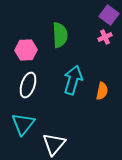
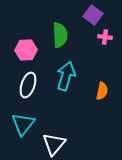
purple square: moved 16 px left
pink cross: rotated 32 degrees clockwise
cyan arrow: moved 7 px left, 4 px up
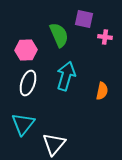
purple square: moved 9 px left, 4 px down; rotated 24 degrees counterclockwise
green semicircle: moved 1 px left; rotated 20 degrees counterclockwise
white ellipse: moved 2 px up
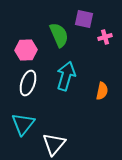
pink cross: rotated 24 degrees counterclockwise
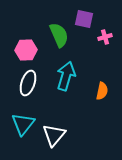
white triangle: moved 9 px up
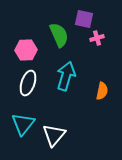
pink cross: moved 8 px left, 1 px down
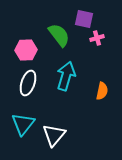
green semicircle: rotated 15 degrees counterclockwise
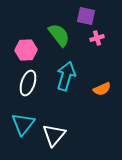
purple square: moved 2 px right, 3 px up
orange semicircle: moved 2 px up; rotated 54 degrees clockwise
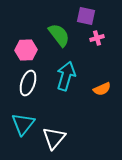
white triangle: moved 3 px down
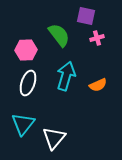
orange semicircle: moved 4 px left, 4 px up
